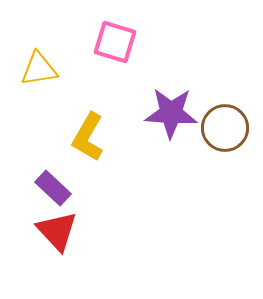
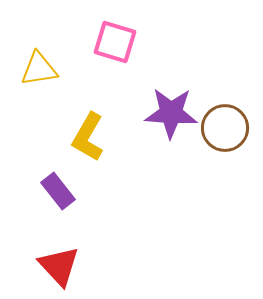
purple rectangle: moved 5 px right, 3 px down; rotated 9 degrees clockwise
red triangle: moved 2 px right, 35 px down
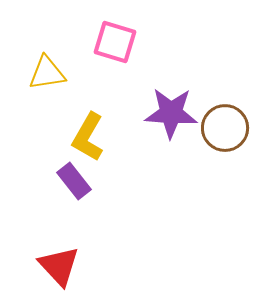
yellow triangle: moved 8 px right, 4 px down
purple rectangle: moved 16 px right, 10 px up
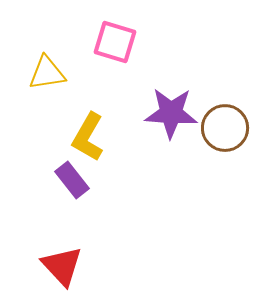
purple rectangle: moved 2 px left, 1 px up
red triangle: moved 3 px right
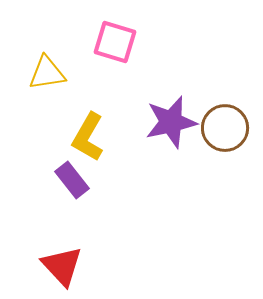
purple star: moved 9 px down; rotated 16 degrees counterclockwise
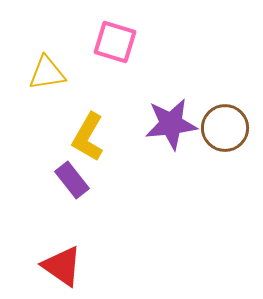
purple star: moved 2 px down; rotated 6 degrees clockwise
red triangle: rotated 12 degrees counterclockwise
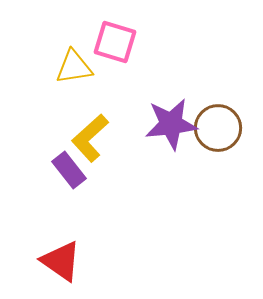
yellow triangle: moved 27 px right, 6 px up
brown circle: moved 7 px left
yellow L-shape: moved 2 px right, 1 px down; rotated 18 degrees clockwise
purple rectangle: moved 3 px left, 10 px up
red triangle: moved 1 px left, 5 px up
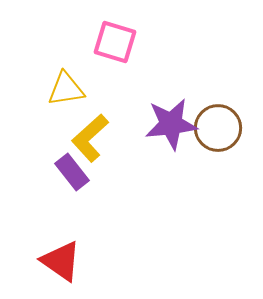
yellow triangle: moved 8 px left, 22 px down
purple rectangle: moved 3 px right, 2 px down
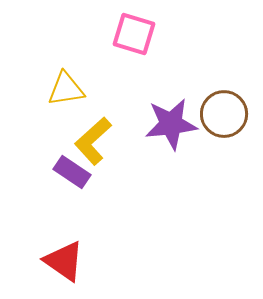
pink square: moved 19 px right, 8 px up
brown circle: moved 6 px right, 14 px up
yellow L-shape: moved 3 px right, 3 px down
purple rectangle: rotated 18 degrees counterclockwise
red triangle: moved 3 px right
